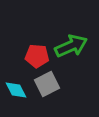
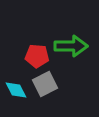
green arrow: rotated 24 degrees clockwise
gray square: moved 2 px left
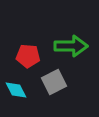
red pentagon: moved 9 px left
gray square: moved 9 px right, 2 px up
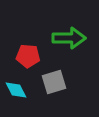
green arrow: moved 2 px left, 8 px up
gray square: rotated 10 degrees clockwise
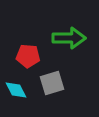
gray square: moved 2 px left, 1 px down
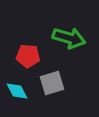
green arrow: rotated 16 degrees clockwise
cyan diamond: moved 1 px right, 1 px down
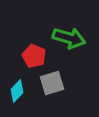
red pentagon: moved 6 px right; rotated 20 degrees clockwise
cyan diamond: rotated 70 degrees clockwise
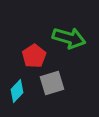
red pentagon: rotated 15 degrees clockwise
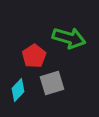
cyan diamond: moved 1 px right, 1 px up
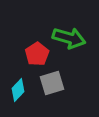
red pentagon: moved 3 px right, 2 px up
